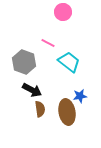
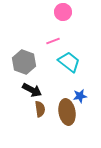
pink line: moved 5 px right, 2 px up; rotated 48 degrees counterclockwise
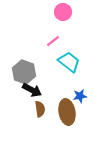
pink line: rotated 16 degrees counterclockwise
gray hexagon: moved 10 px down
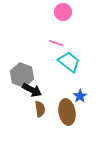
pink line: moved 3 px right, 2 px down; rotated 56 degrees clockwise
gray hexagon: moved 2 px left, 3 px down
blue star: rotated 24 degrees counterclockwise
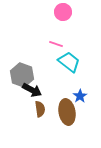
pink line: moved 1 px down
